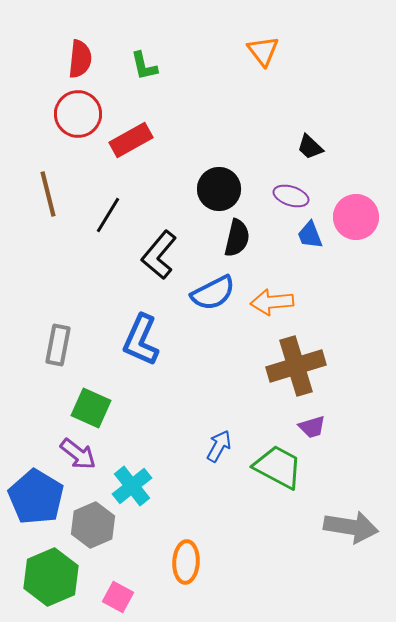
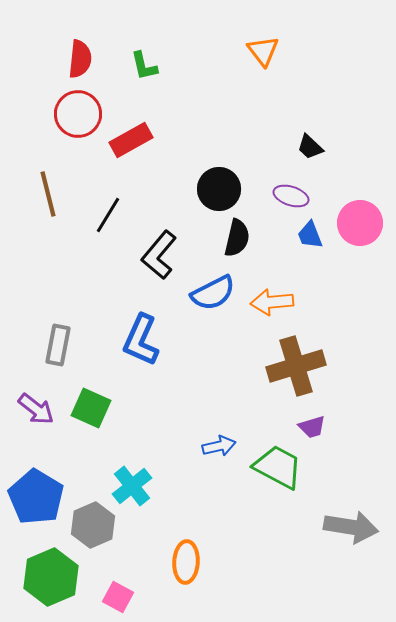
pink circle: moved 4 px right, 6 px down
blue arrow: rotated 48 degrees clockwise
purple arrow: moved 42 px left, 45 px up
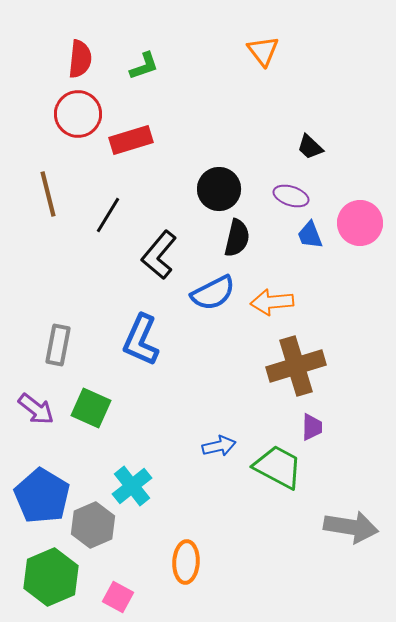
green L-shape: rotated 96 degrees counterclockwise
red rectangle: rotated 12 degrees clockwise
purple trapezoid: rotated 72 degrees counterclockwise
blue pentagon: moved 6 px right, 1 px up
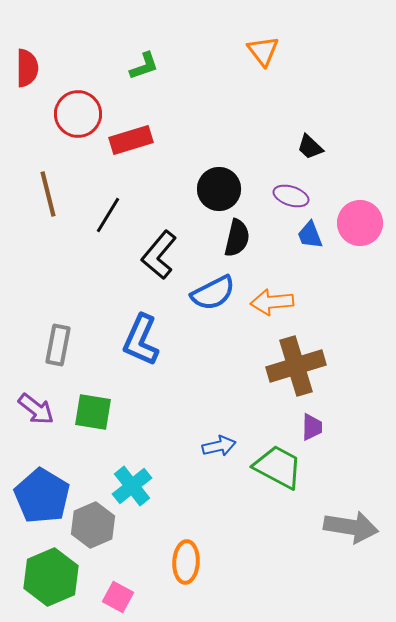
red semicircle: moved 53 px left, 9 px down; rotated 6 degrees counterclockwise
green square: moved 2 px right, 4 px down; rotated 15 degrees counterclockwise
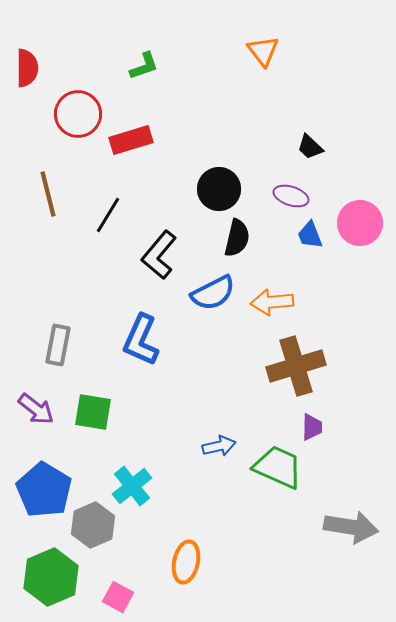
green trapezoid: rotated 4 degrees counterclockwise
blue pentagon: moved 2 px right, 6 px up
orange ellipse: rotated 9 degrees clockwise
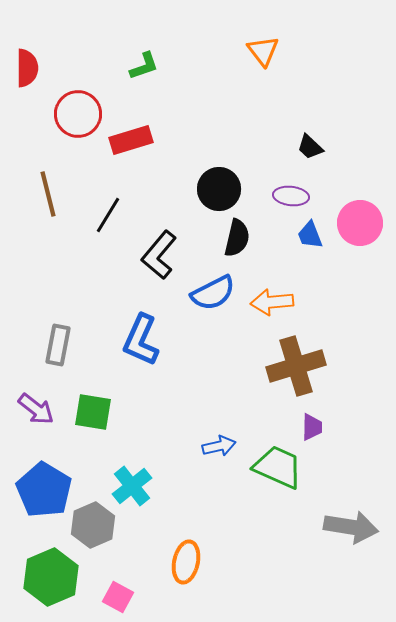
purple ellipse: rotated 12 degrees counterclockwise
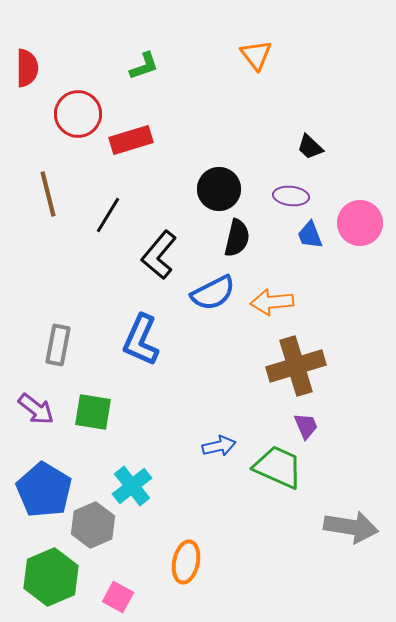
orange triangle: moved 7 px left, 4 px down
purple trapezoid: moved 6 px left, 1 px up; rotated 24 degrees counterclockwise
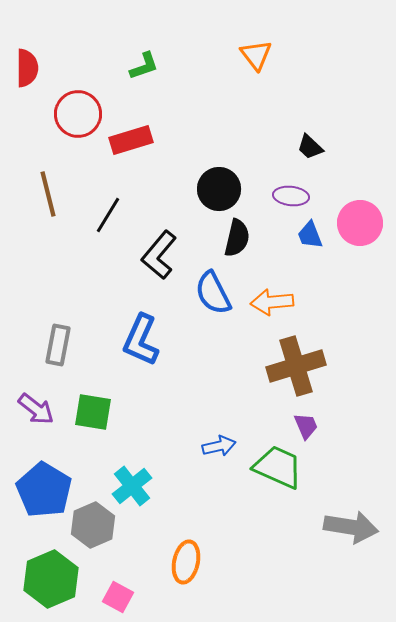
blue semicircle: rotated 90 degrees clockwise
green hexagon: moved 2 px down
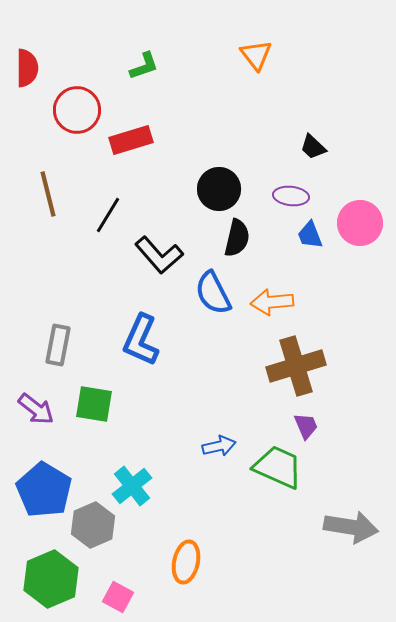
red circle: moved 1 px left, 4 px up
black trapezoid: moved 3 px right
black L-shape: rotated 81 degrees counterclockwise
green square: moved 1 px right, 8 px up
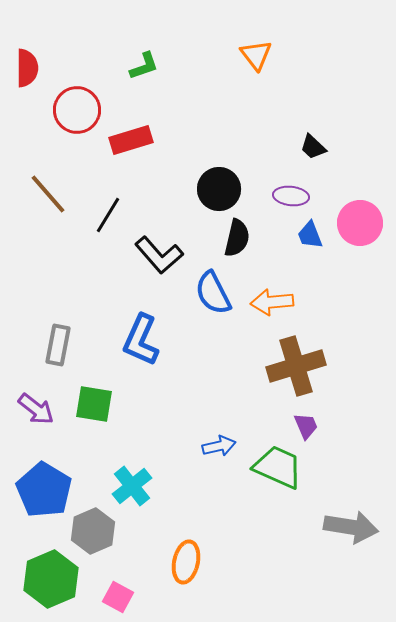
brown line: rotated 27 degrees counterclockwise
gray hexagon: moved 6 px down
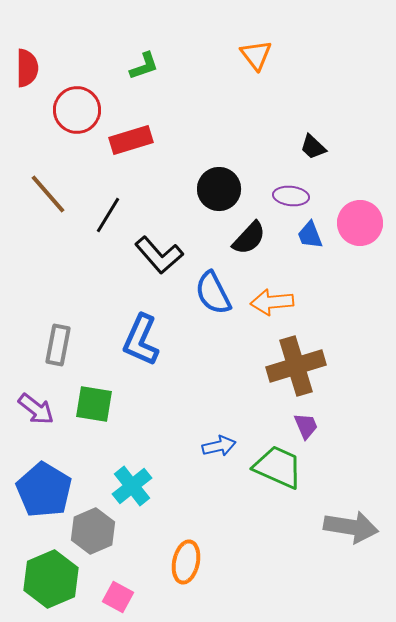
black semicircle: moved 12 px right; rotated 30 degrees clockwise
